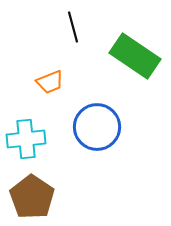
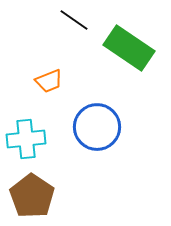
black line: moved 1 px right, 7 px up; rotated 40 degrees counterclockwise
green rectangle: moved 6 px left, 8 px up
orange trapezoid: moved 1 px left, 1 px up
brown pentagon: moved 1 px up
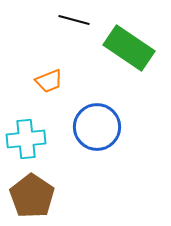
black line: rotated 20 degrees counterclockwise
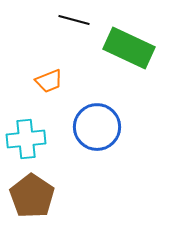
green rectangle: rotated 9 degrees counterclockwise
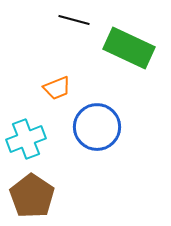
orange trapezoid: moved 8 px right, 7 px down
cyan cross: rotated 15 degrees counterclockwise
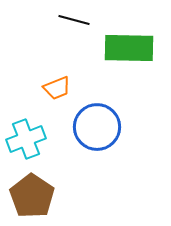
green rectangle: rotated 24 degrees counterclockwise
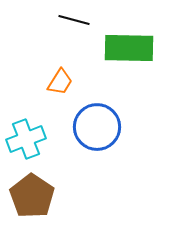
orange trapezoid: moved 3 px right, 6 px up; rotated 36 degrees counterclockwise
